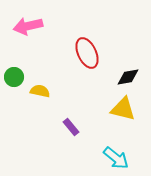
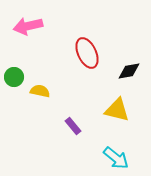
black diamond: moved 1 px right, 6 px up
yellow triangle: moved 6 px left, 1 px down
purple rectangle: moved 2 px right, 1 px up
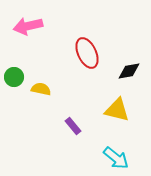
yellow semicircle: moved 1 px right, 2 px up
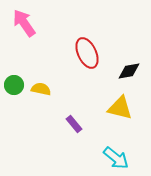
pink arrow: moved 4 px left, 3 px up; rotated 68 degrees clockwise
green circle: moved 8 px down
yellow triangle: moved 3 px right, 2 px up
purple rectangle: moved 1 px right, 2 px up
